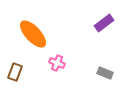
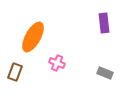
purple rectangle: rotated 60 degrees counterclockwise
orange ellipse: moved 3 px down; rotated 72 degrees clockwise
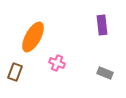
purple rectangle: moved 2 px left, 2 px down
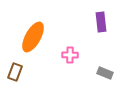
purple rectangle: moved 1 px left, 3 px up
pink cross: moved 13 px right, 8 px up; rotated 21 degrees counterclockwise
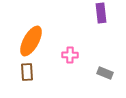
purple rectangle: moved 9 px up
orange ellipse: moved 2 px left, 4 px down
brown rectangle: moved 12 px right; rotated 24 degrees counterclockwise
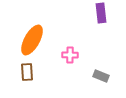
orange ellipse: moved 1 px right, 1 px up
gray rectangle: moved 4 px left, 3 px down
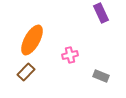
purple rectangle: rotated 18 degrees counterclockwise
pink cross: rotated 14 degrees counterclockwise
brown rectangle: moved 1 px left; rotated 48 degrees clockwise
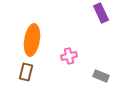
orange ellipse: rotated 20 degrees counterclockwise
pink cross: moved 1 px left, 1 px down
brown rectangle: rotated 30 degrees counterclockwise
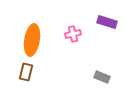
purple rectangle: moved 6 px right, 9 px down; rotated 48 degrees counterclockwise
pink cross: moved 4 px right, 22 px up
gray rectangle: moved 1 px right, 1 px down
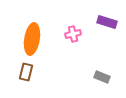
orange ellipse: moved 1 px up
